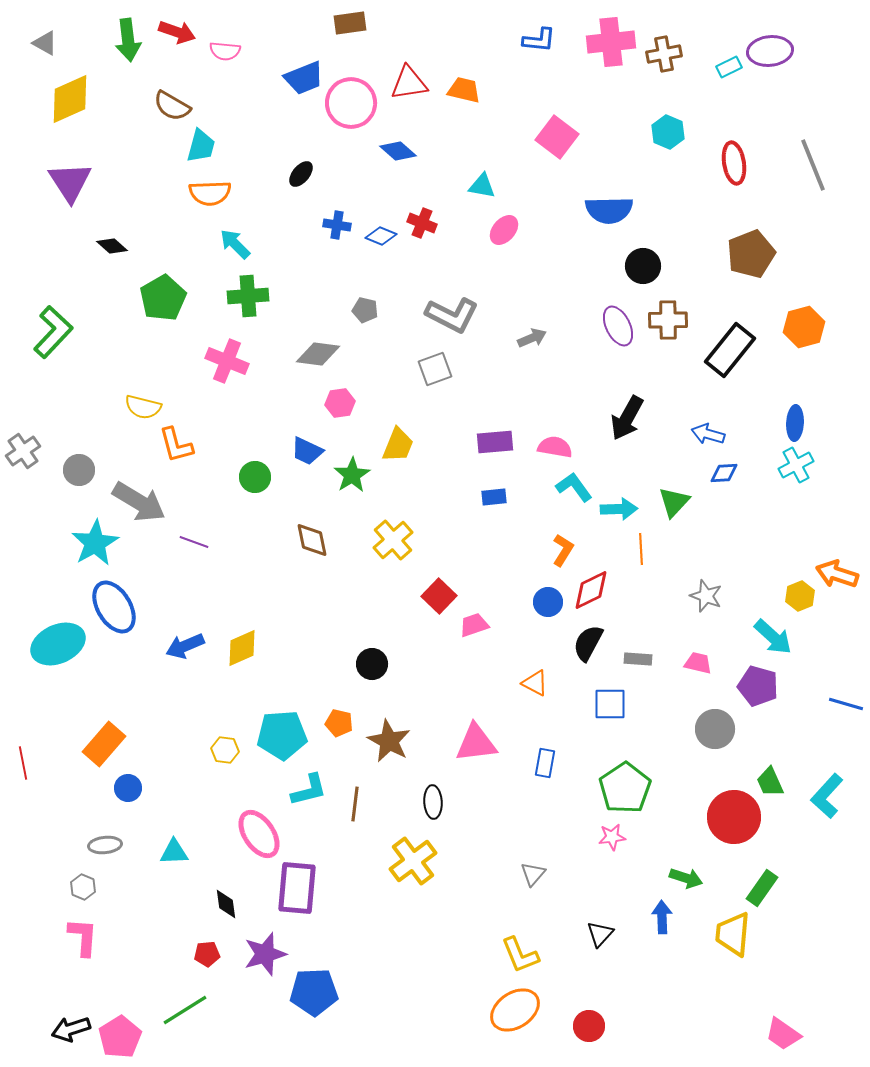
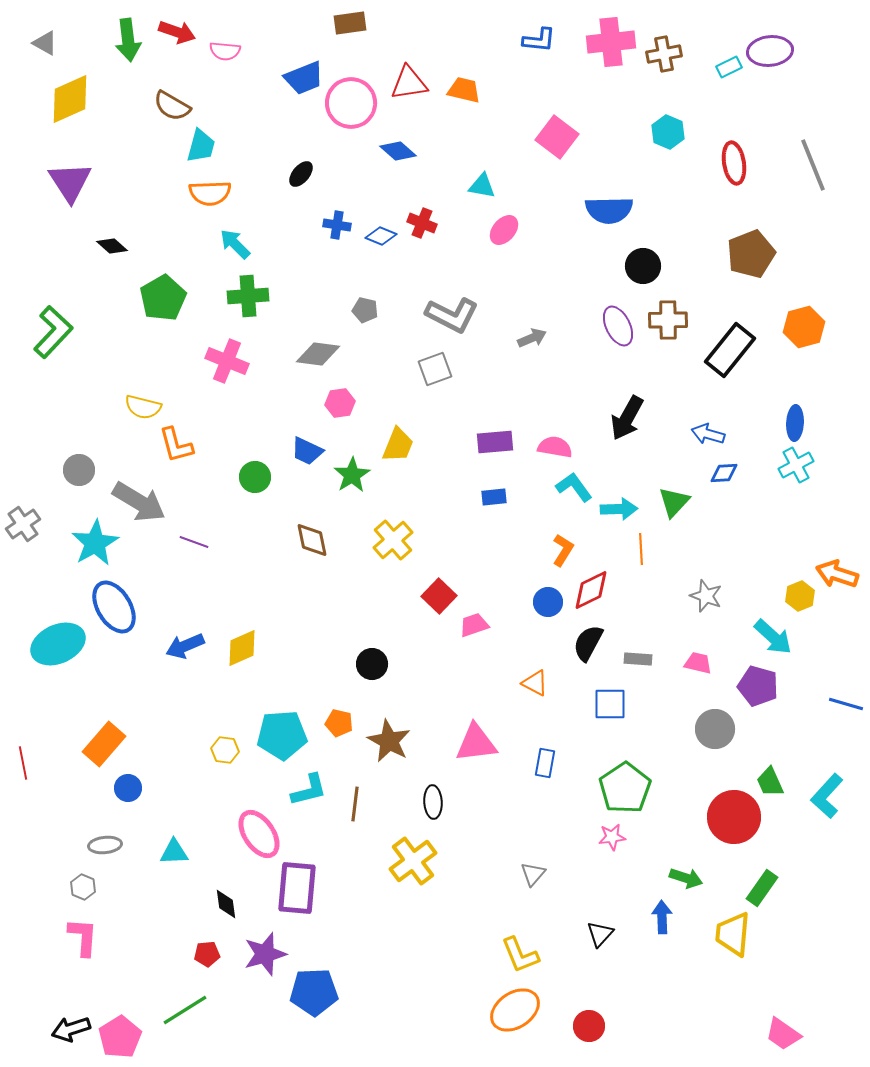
gray cross at (23, 451): moved 73 px down
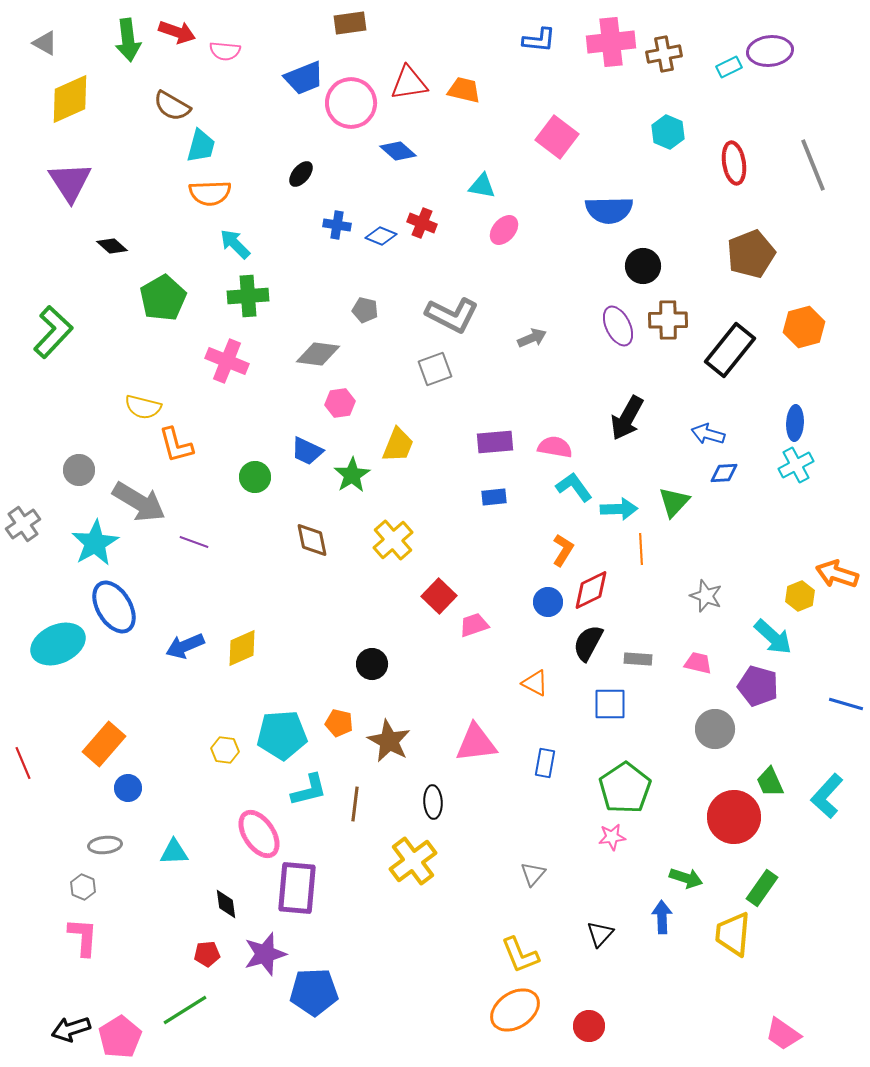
red line at (23, 763): rotated 12 degrees counterclockwise
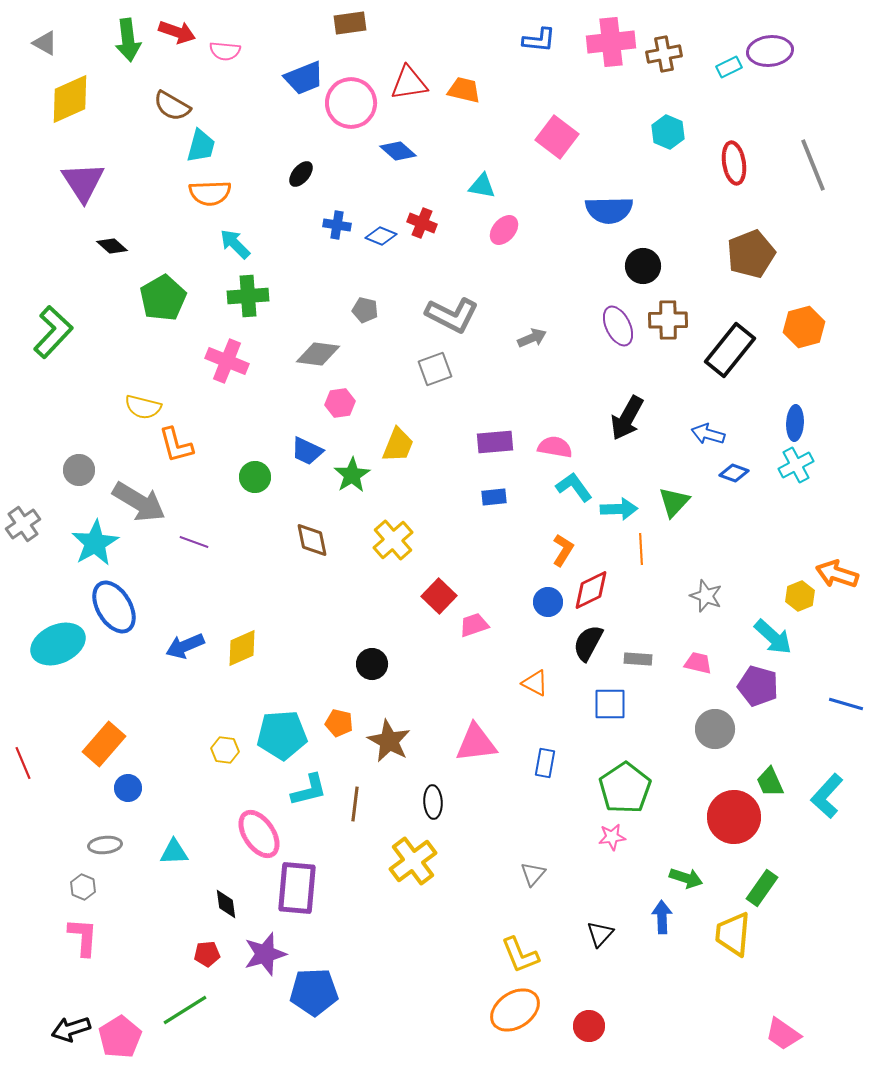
purple triangle at (70, 182): moved 13 px right
blue diamond at (724, 473): moved 10 px right; rotated 24 degrees clockwise
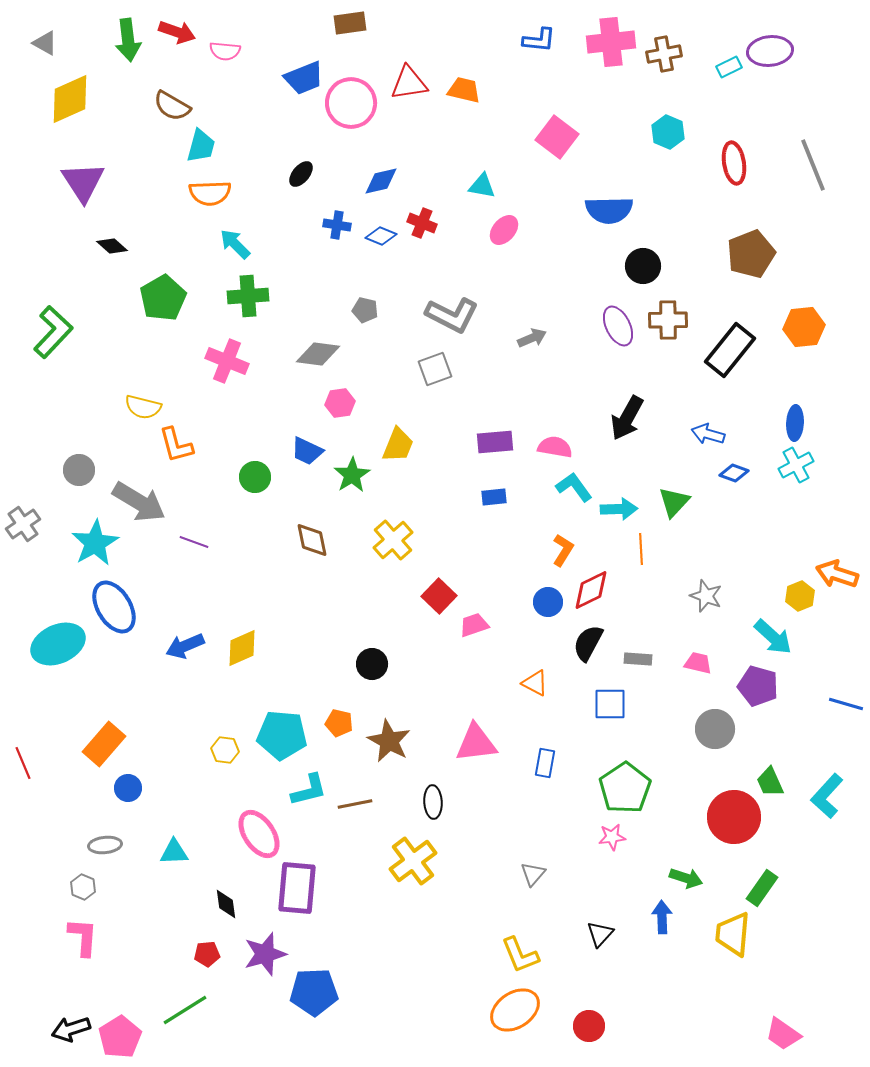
blue diamond at (398, 151): moved 17 px left, 30 px down; rotated 54 degrees counterclockwise
orange hexagon at (804, 327): rotated 9 degrees clockwise
cyan pentagon at (282, 735): rotated 9 degrees clockwise
brown line at (355, 804): rotated 72 degrees clockwise
